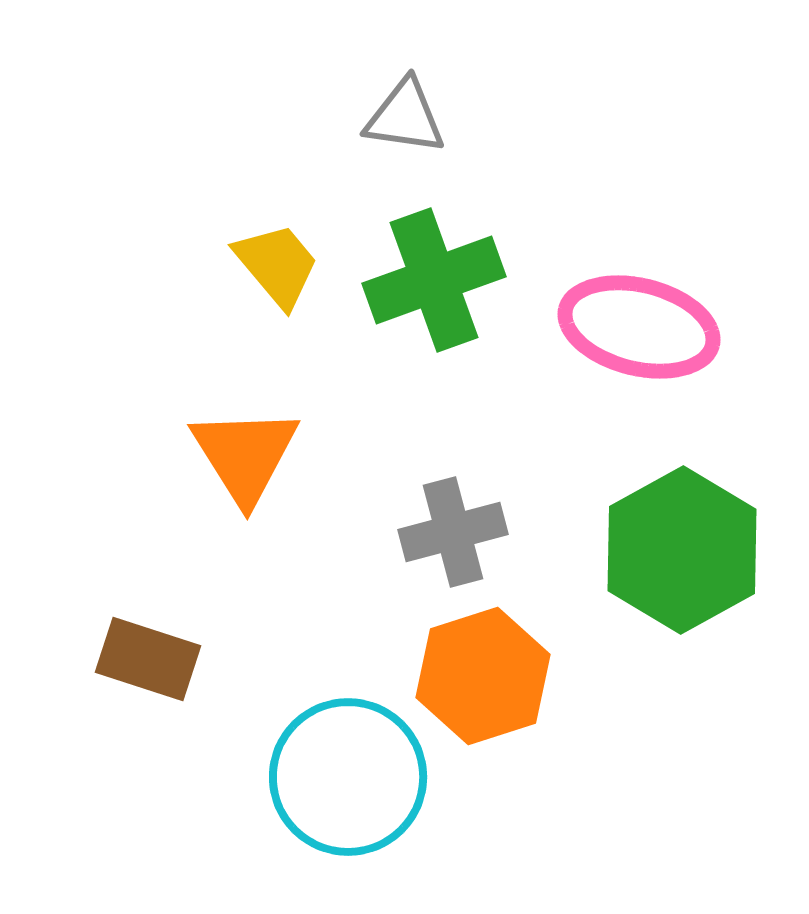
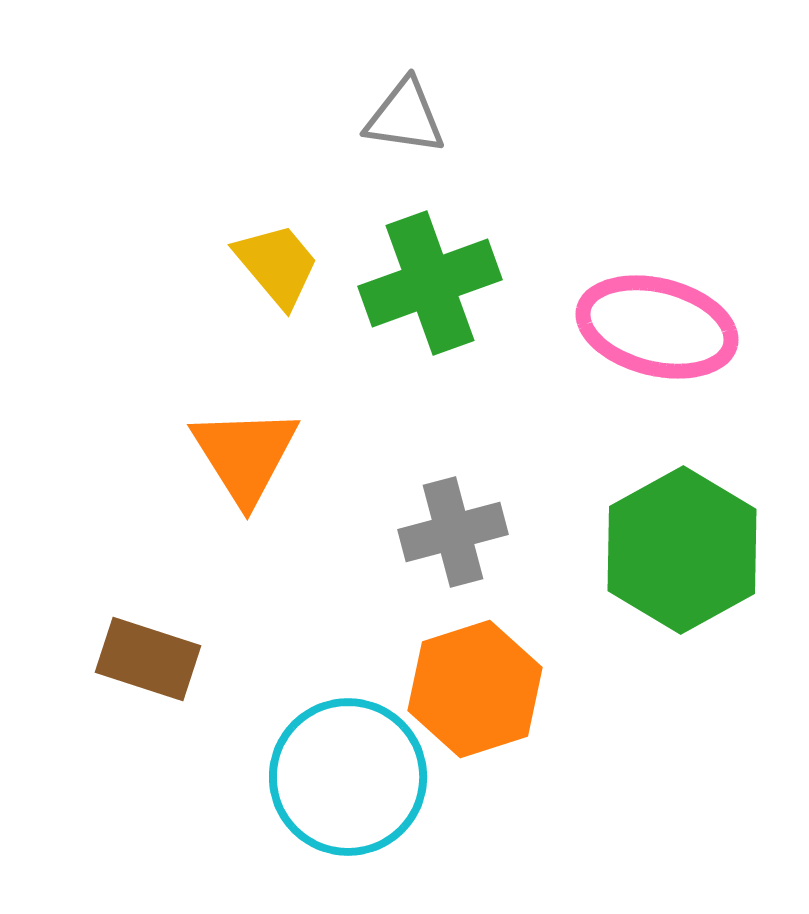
green cross: moved 4 px left, 3 px down
pink ellipse: moved 18 px right
orange hexagon: moved 8 px left, 13 px down
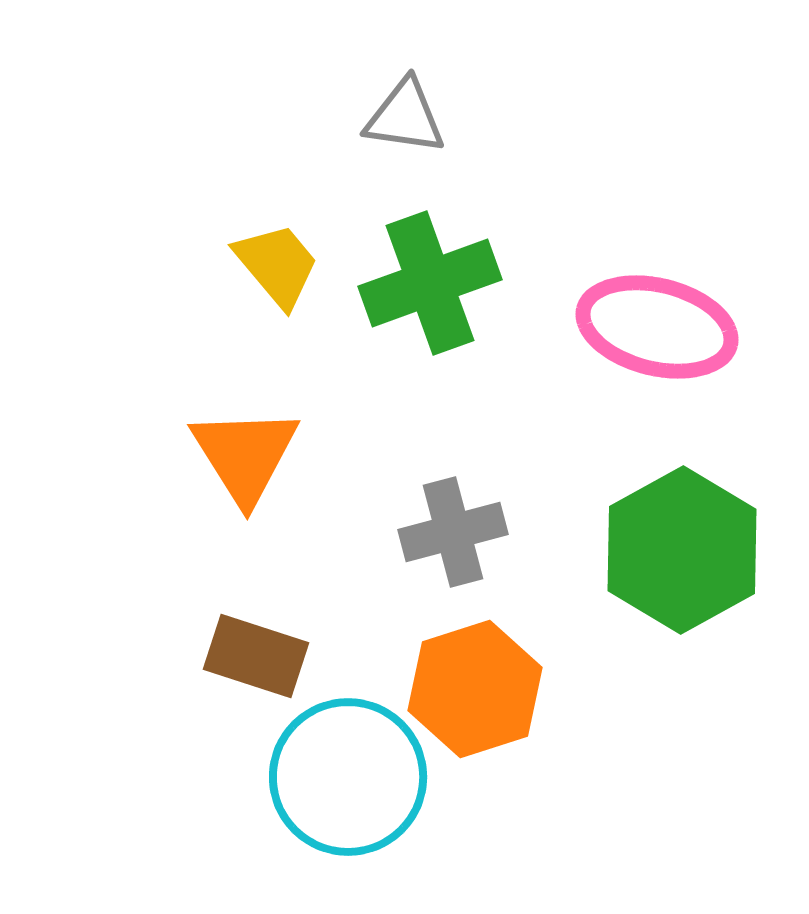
brown rectangle: moved 108 px right, 3 px up
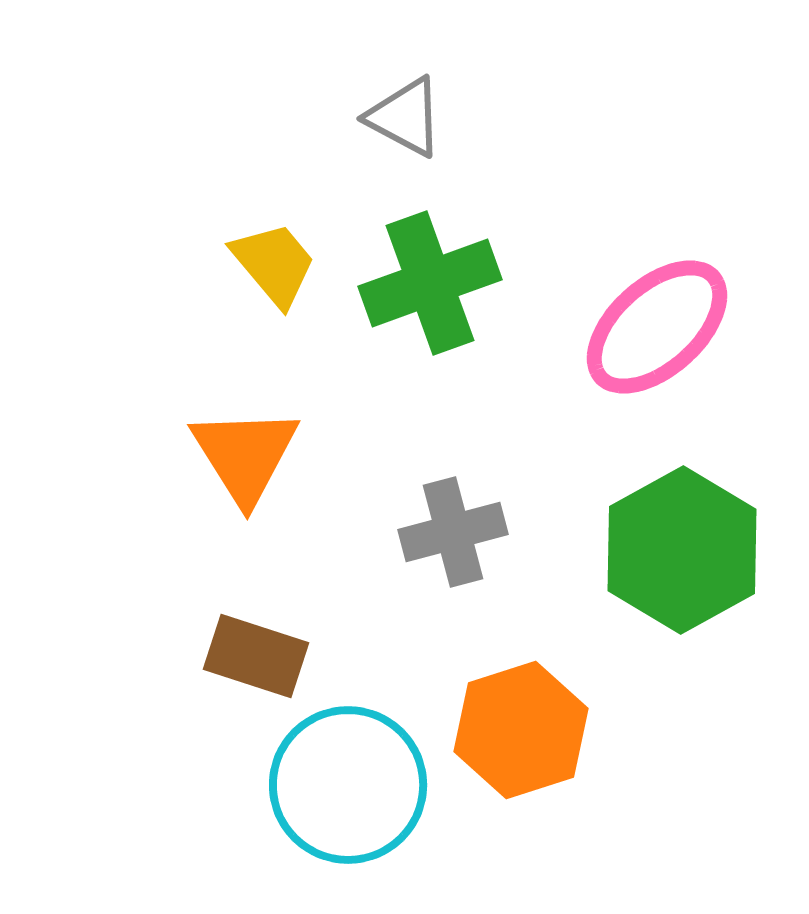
gray triangle: rotated 20 degrees clockwise
yellow trapezoid: moved 3 px left, 1 px up
pink ellipse: rotated 56 degrees counterclockwise
orange hexagon: moved 46 px right, 41 px down
cyan circle: moved 8 px down
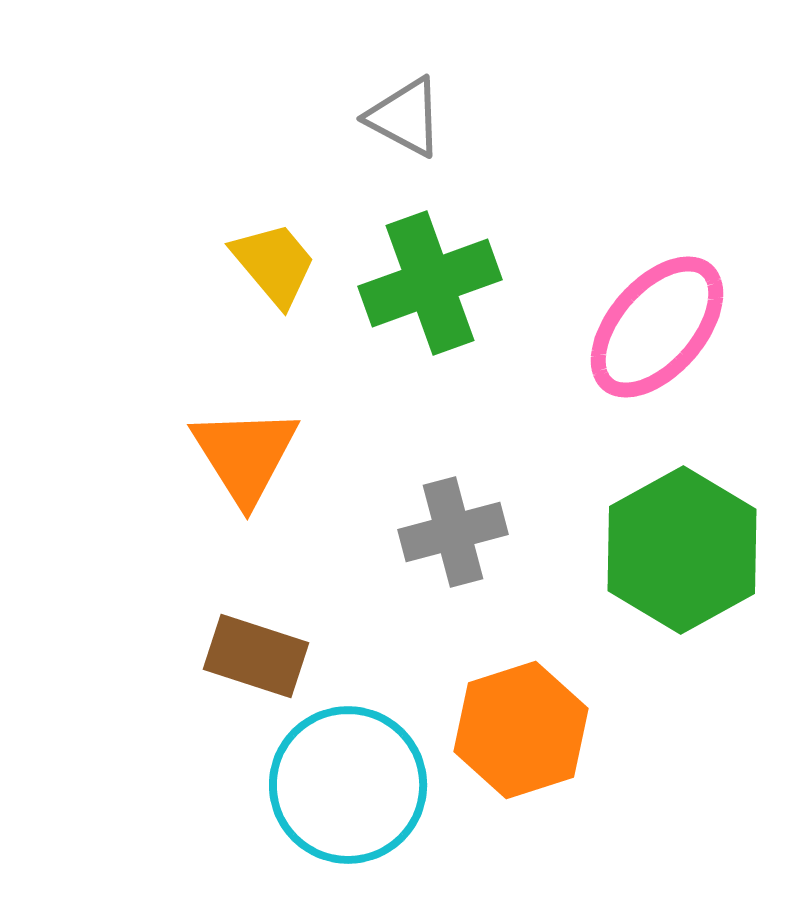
pink ellipse: rotated 7 degrees counterclockwise
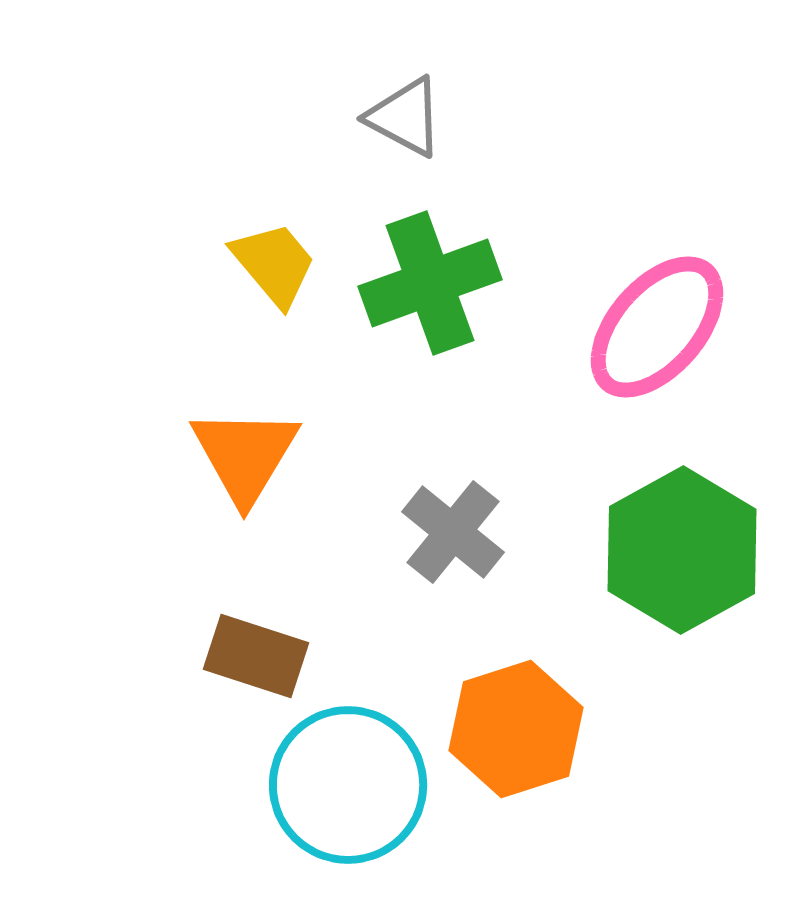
orange triangle: rotated 3 degrees clockwise
gray cross: rotated 36 degrees counterclockwise
orange hexagon: moved 5 px left, 1 px up
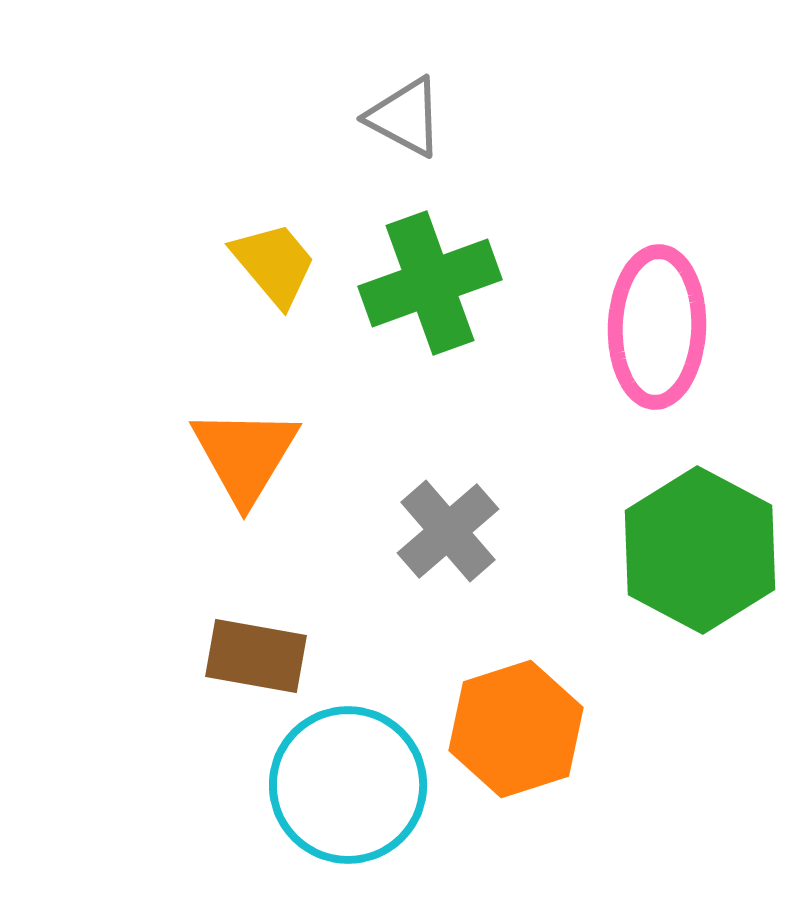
pink ellipse: rotated 39 degrees counterclockwise
gray cross: moved 5 px left, 1 px up; rotated 10 degrees clockwise
green hexagon: moved 18 px right; rotated 3 degrees counterclockwise
brown rectangle: rotated 8 degrees counterclockwise
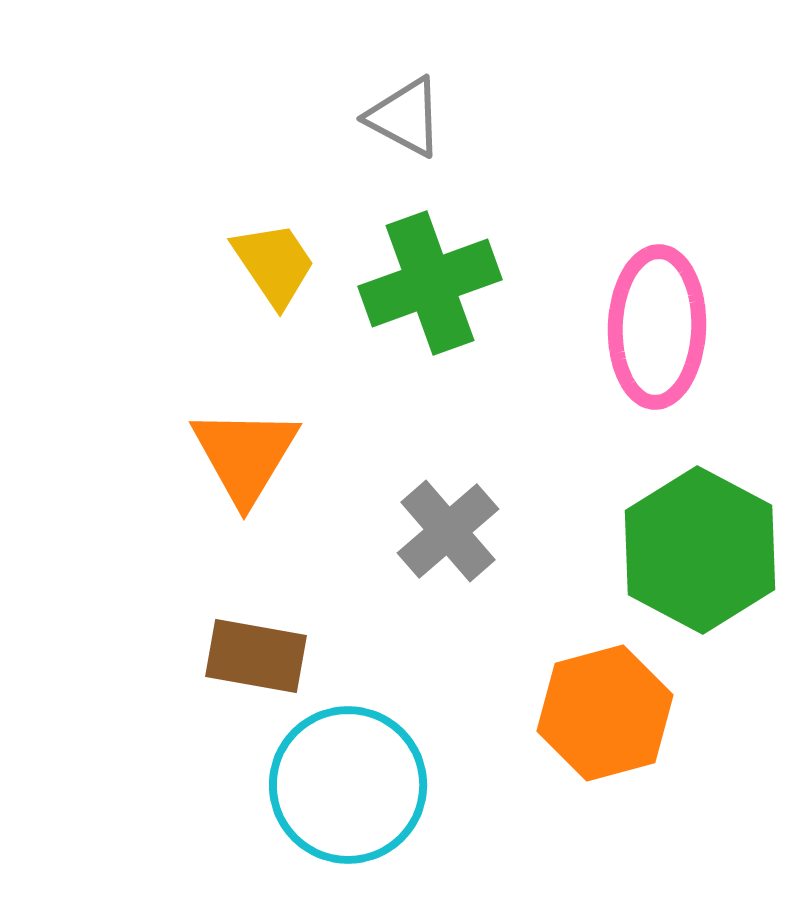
yellow trapezoid: rotated 6 degrees clockwise
orange hexagon: moved 89 px right, 16 px up; rotated 3 degrees clockwise
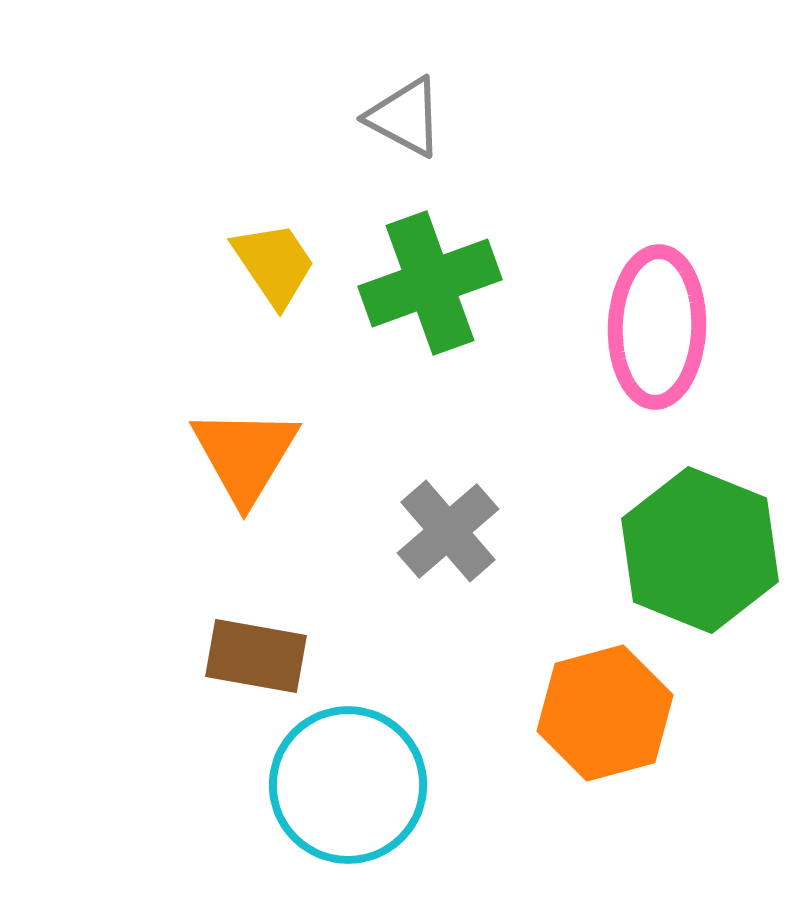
green hexagon: rotated 6 degrees counterclockwise
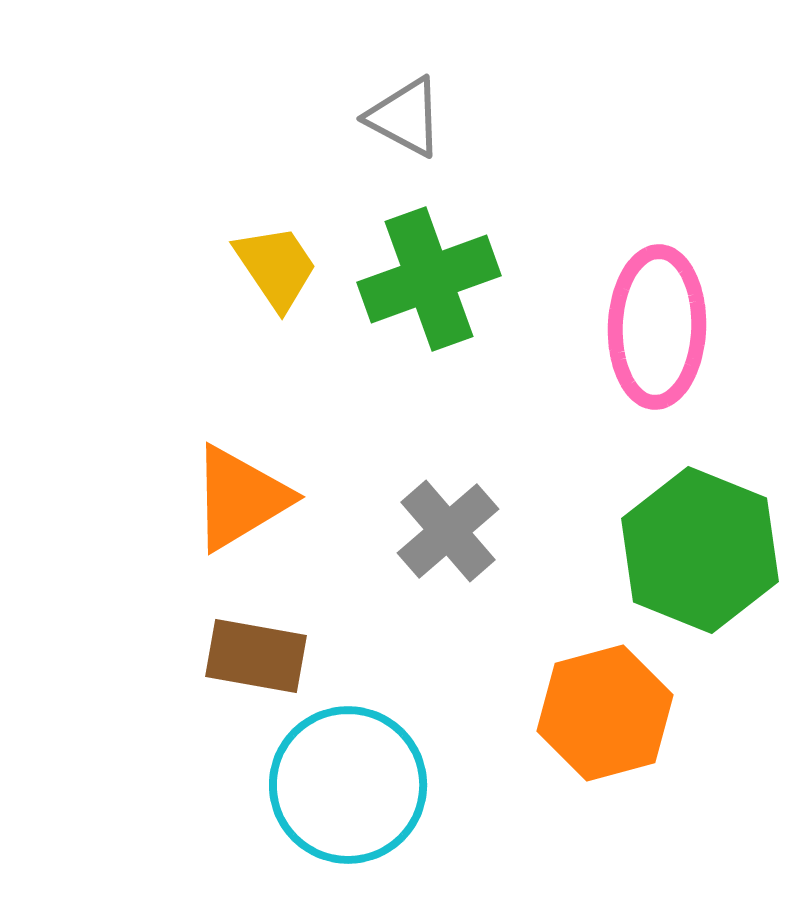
yellow trapezoid: moved 2 px right, 3 px down
green cross: moved 1 px left, 4 px up
orange triangle: moved 5 px left, 43 px down; rotated 28 degrees clockwise
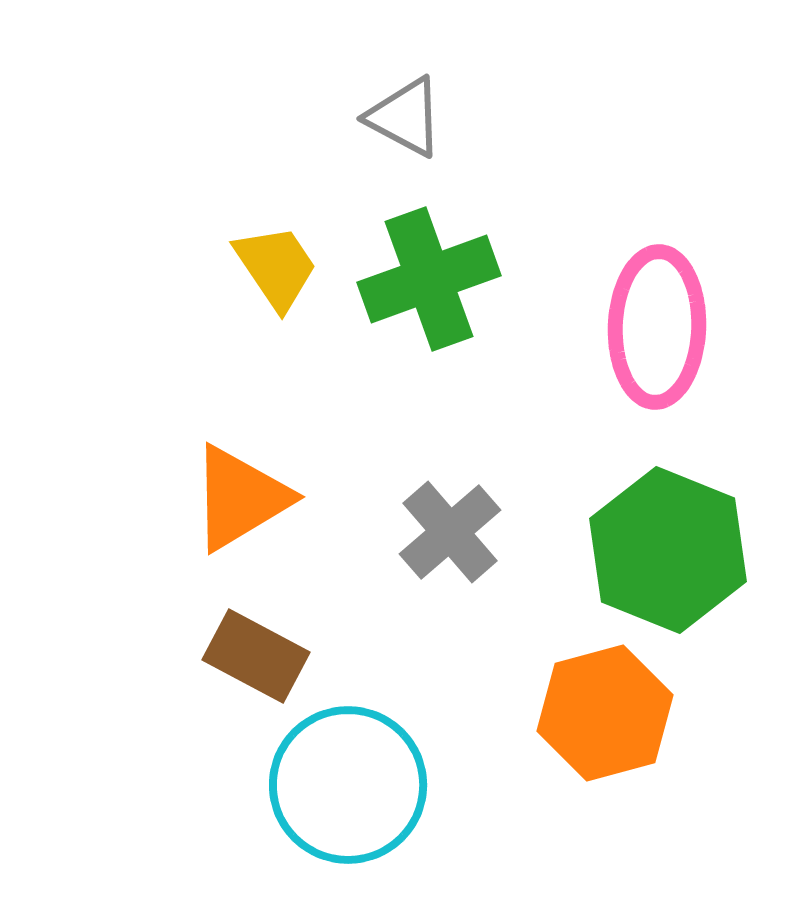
gray cross: moved 2 px right, 1 px down
green hexagon: moved 32 px left
brown rectangle: rotated 18 degrees clockwise
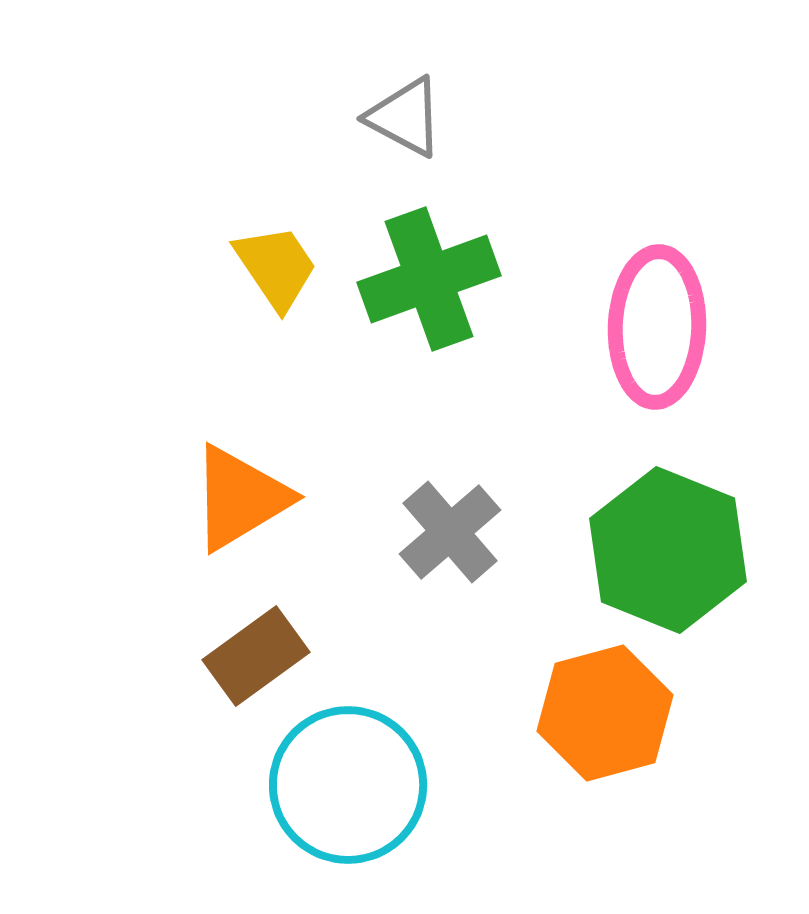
brown rectangle: rotated 64 degrees counterclockwise
